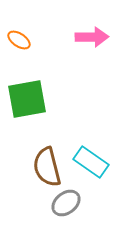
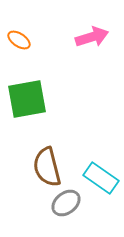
pink arrow: rotated 16 degrees counterclockwise
cyan rectangle: moved 10 px right, 16 px down
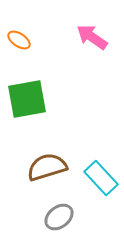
pink arrow: rotated 128 degrees counterclockwise
brown semicircle: rotated 87 degrees clockwise
cyan rectangle: rotated 12 degrees clockwise
gray ellipse: moved 7 px left, 14 px down
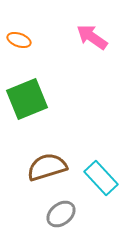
orange ellipse: rotated 15 degrees counterclockwise
green square: rotated 12 degrees counterclockwise
gray ellipse: moved 2 px right, 3 px up
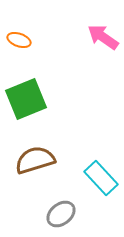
pink arrow: moved 11 px right
green square: moved 1 px left
brown semicircle: moved 12 px left, 7 px up
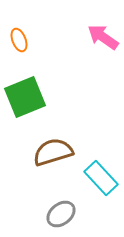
orange ellipse: rotated 50 degrees clockwise
green square: moved 1 px left, 2 px up
brown semicircle: moved 18 px right, 8 px up
